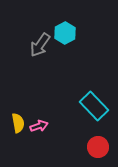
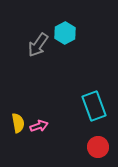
gray arrow: moved 2 px left
cyan rectangle: rotated 24 degrees clockwise
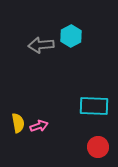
cyan hexagon: moved 6 px right, 3 px down
gray arrow: moved 3 px right; rotated 50 degrees clockwise
cyan rectangle: rotated 68 degrees counterclockwise
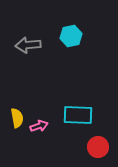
cyan hexagon: rotated 15 degrees clockwise
gray arrow: moved 13 px left
cyan rectangle: moved 16 px left, 9 px down
yellow semicircle: moved 1 px left, 5 px up
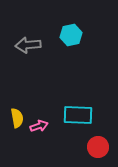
cyan hexagon: moved 1 px up
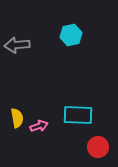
gray arrow: moved 11 px left
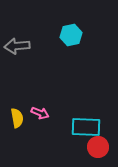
gray arrow: moved 1 px down
cyan rectangle: moved 8 px right, 12 px down
pink arrow: moved 1 px right, 13 px up; rotated 42 degrees clockwise
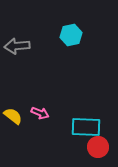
yellow semicircle: moved 4 px left, 2 px up; rotated 42 degrees counterclockwise
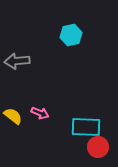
gray arrow: moved 15 px down
